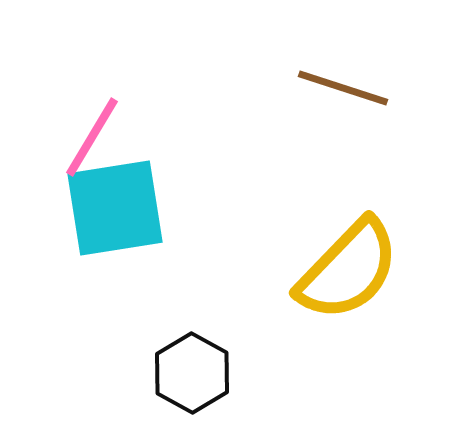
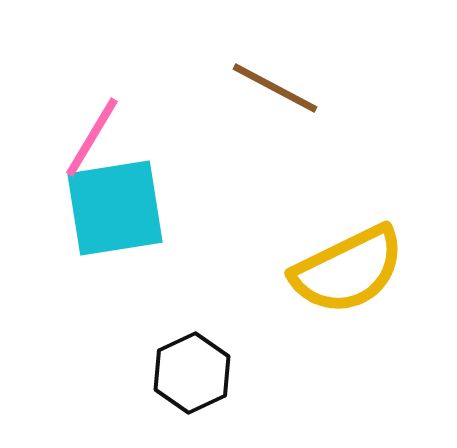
brown line: moved 68 px left; rotated 10 degrees clockwise
yellow semicircle: rotated 20 degrees clockwise
black hexagon: rotated 6 degrees clockwise
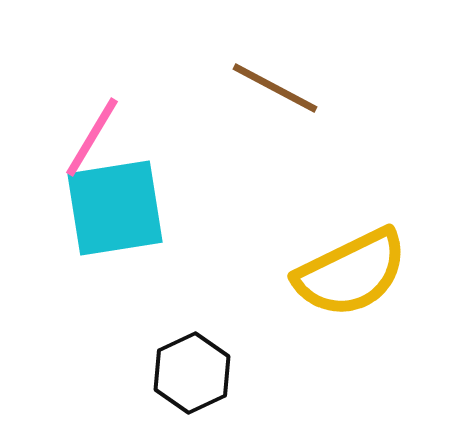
yellow semicircle: moved 3 px right, 3 px down
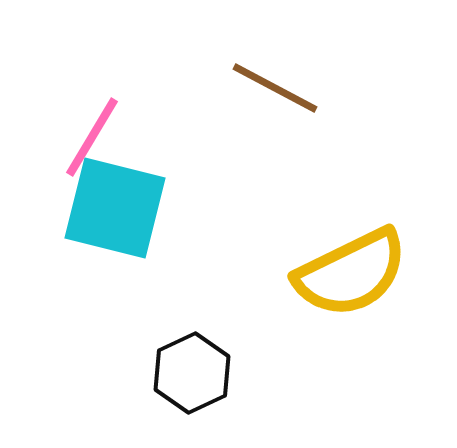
cyan square: rotated 23 degrees clockwise
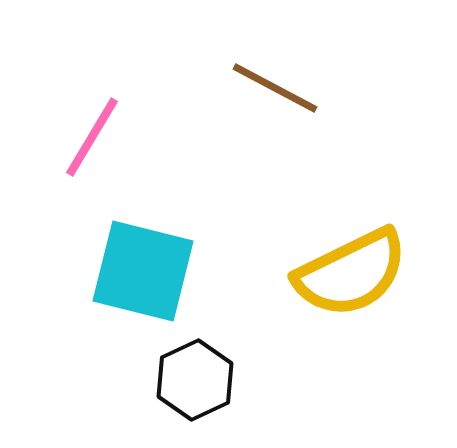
cyan square: moved 28 px right, 63 px down
black hexagon: moved 3 px right, 7 px down
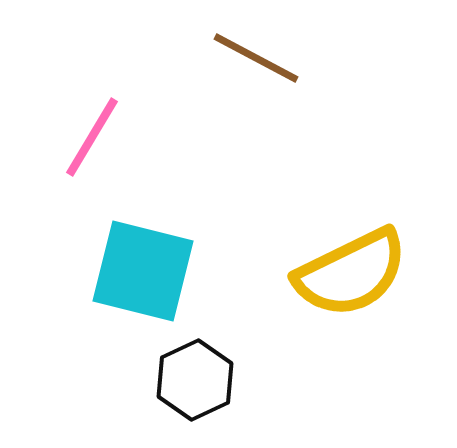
brown line: moved 19 px left, 30 px up
